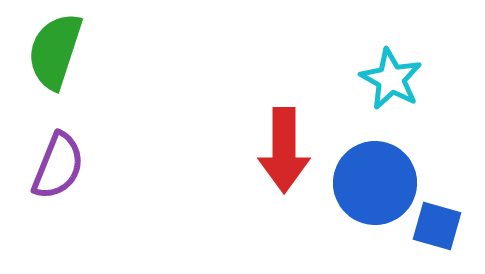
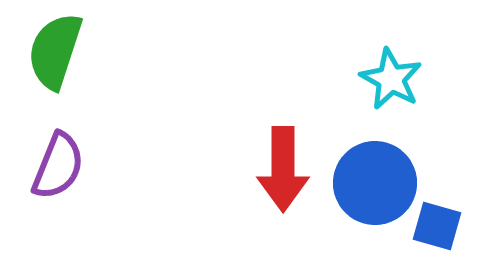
red arrow: moved 1 px left, 19 px down
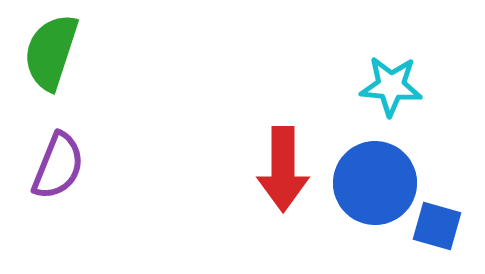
green semicircle: moved 4 px left, 1 px down
cyan star: moved 7 px down; rotated 24 degrees counterclockwise
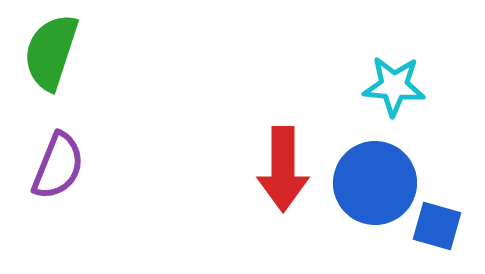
cyan star: moved 3 px right
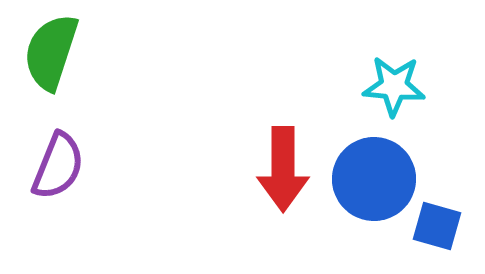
blue circle: moved 1 px left, 4 px up
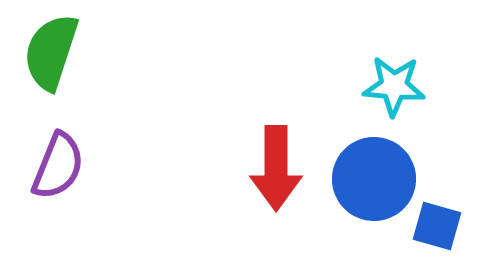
red arrow: moved 7 px left, 1 px up
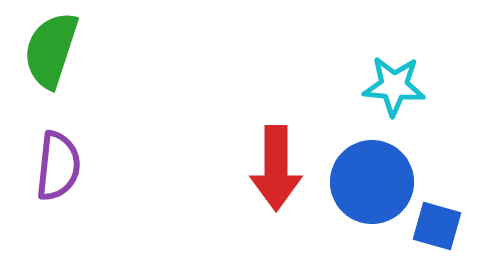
green semicircle: moved 2 px up
purple semicircle: rotated 16 degrees counterclockwise
blue circle: moved 2 px left, 3 px down
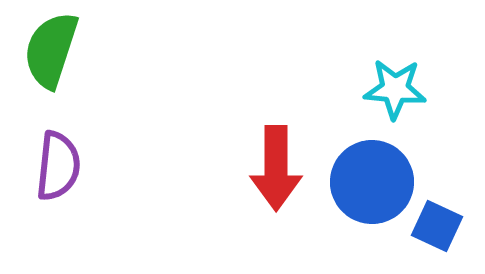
cyan star: moved 1 px right, 3 px down
blue square: rotated 9 degrees clockwise
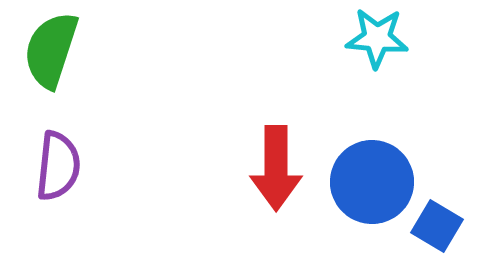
cyan star: moved 18 px left, 51 px up
blue square: rotated 6 degrees clockwise
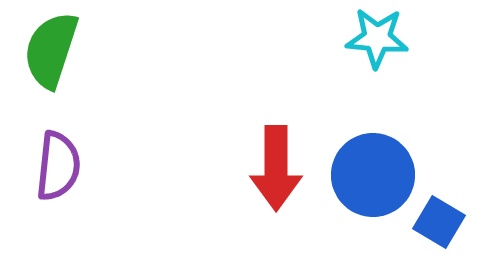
blue circle: moved 1 px right, 7 px up
blue square: moved 2 px right, 4 px up
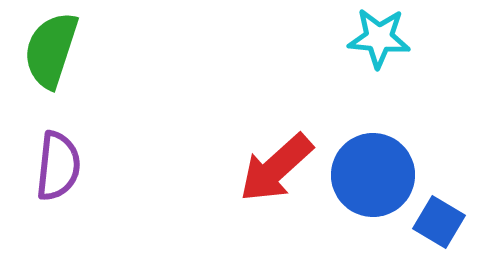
cyan star: moved 2 px right
red arrow: rotated 48 degrees clockwise
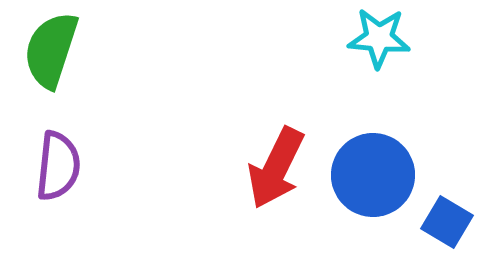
red arrow: rotated 22 degrees counterclockwise
blue square: moved 8 px right
